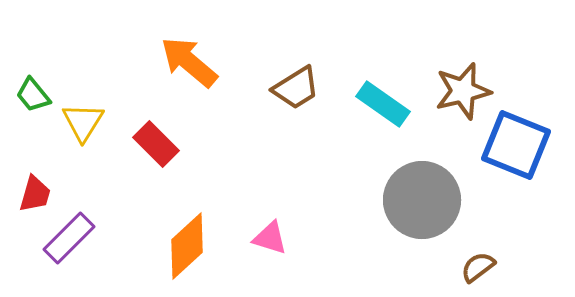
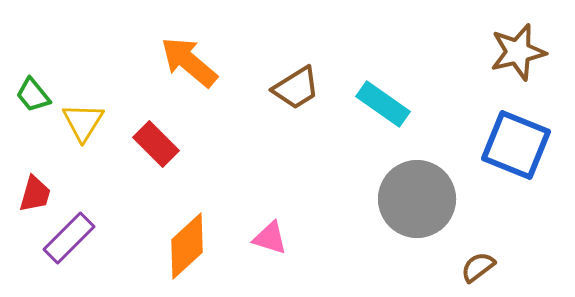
brown star: moved 55 px right, 39 px up
gray circle: moved 5 px left, 1 px up
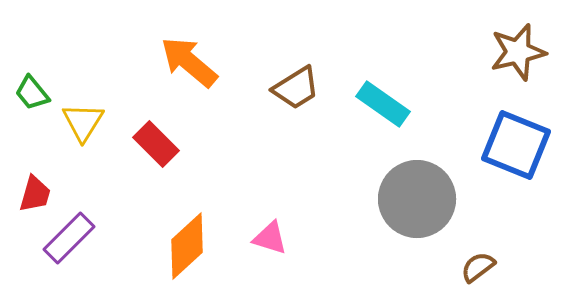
green trapezoid: moved 1 px left, 2 px up
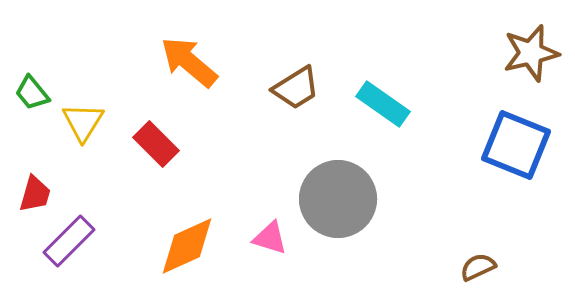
brown star: moved 13 px right, 1 px down
gray circle: moved 79 px left
purple rectangle: moved 3 px down
orange diamond: rotated 18 degrees clockwise
brown semicircle: rotated 12 degrees clockwise
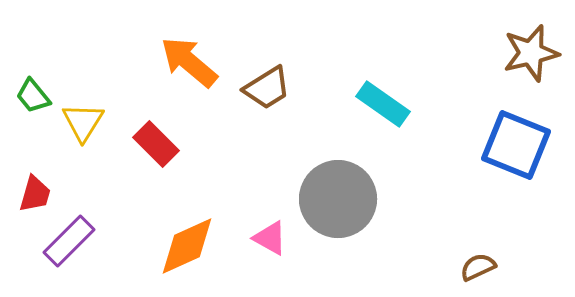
brown trapezoid: moved 29 px left
green trapezoid: moved 1 px right, 3 px down
pink triangle: rotated 12 degrees clockwise
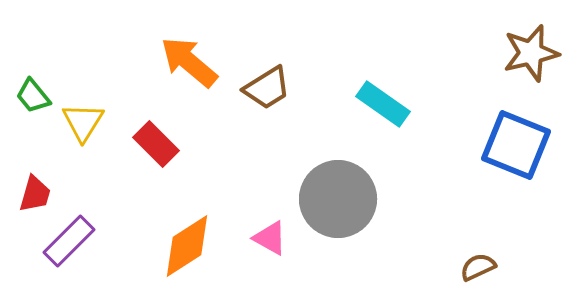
orange diamond: rotated 8 degrees counterclockwise
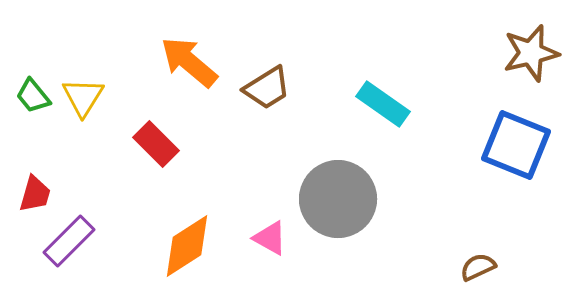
yellow triangle: moved 25 px up
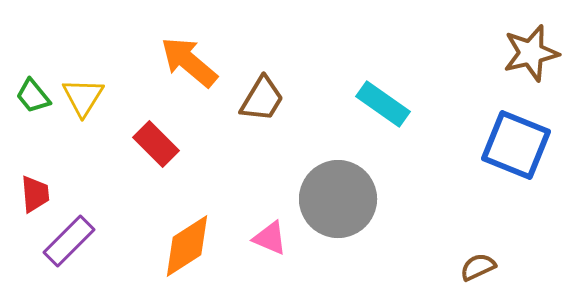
brown trapezoid: moved 5 px left, 11 px down; rotated 27 degrees counterclockwise
red trapezoid: rotated 21 degrees counterclockwise
pink triangle: rotated 6 degrees counterclockwise
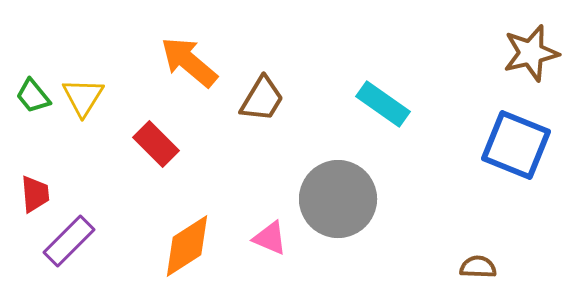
brown semicircle: rotated 27 degrees clockwise
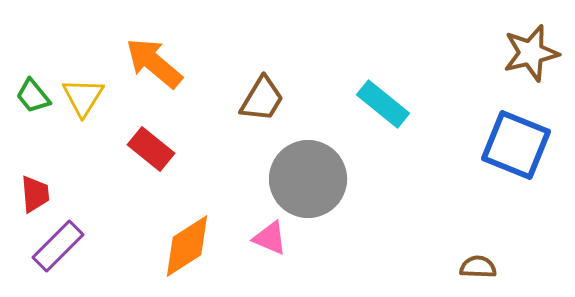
orange arrow: moved 35 px left, 1 px down
cyan rectangle: rotated 4 degrees clockwise
red rectangle: moved 5 px left, 5 px down; rotated 6 degrees counterclockwise
gray circle: moved 30 px left, 20 px up
purple rectangle: moved 11 px left, 5 px down
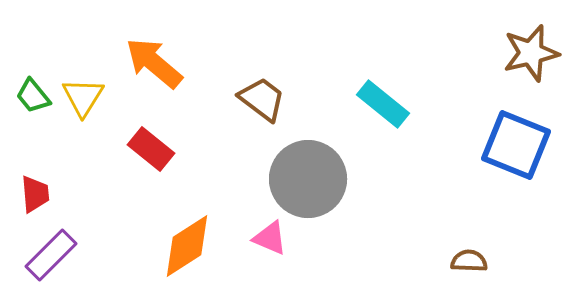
brown trapezoid: rotated 84 degrees counterclockwise
purple rectangle: moved 7 px left, 9 px down
brown semicircle: moved 9 px left, 6 px up
